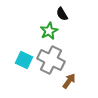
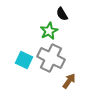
gray cross: moved 2 px up
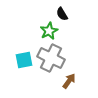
cyan square: rotated 36 degrees counterclockwise
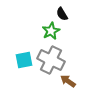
green star: moved 2 px right
gray cross: moved 2 px down
brown arrow: moved 1 px left; rotated 91 degrees counterclockwise
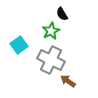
cyan square: moved 5 px left, 15 px up; rotated 24 degrees counterclockwise
